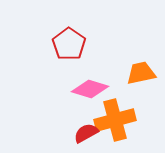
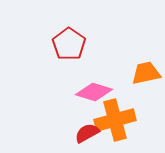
orange trapezoid: moved 5 px right
pink diamond: moved 4 px right, 3 px down
red semicircle: moved 1 px right
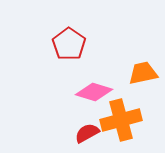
orange trapezoid: moved 3 px left
orange cross: moved 6 px right
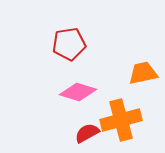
red pentagon: rotated 28 degrees clockwise
pink diamond: moved 16 px left
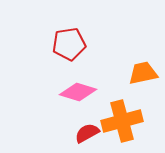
orange cross: moved 1 px right, 1 px down
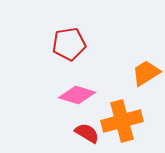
orange trapezoid: moved 3 px right; rotated 20 degrees counterclockwise
pink diamond: moved 1 px left, 3 px down
red semicircle: rotated 60 degrees clockwise
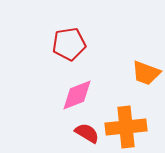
orange trapezoid: rotated 128 degrees counterclockwise
pink diamond: rotated 39 degrees counterclockwise
orange cross: moved 4 px right, 6 px down; rotated 9 degrees clockwise
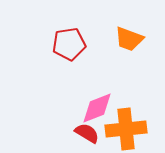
orange trapezoid: moved 17 px left, 34 px up
pink diamond: moved 20 px right, 13 px down
orange cross: moved 2 px down
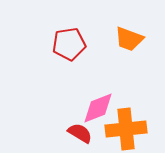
pink diamond: moved 1 px right
red semicircle: moved 7 px left
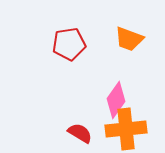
pink diamond: moved 18 px right, 8 px up; rotated 33 degrees counterclockwise
